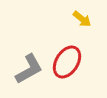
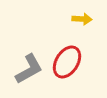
yellow arrow: rotated 36 degrees counterclockwise
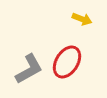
yellow arrow: rotated 18 degrees clockwise
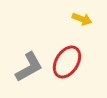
gray L-shape: moved 2 px up
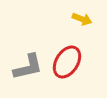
gray L-shape: moved 1 px left; rotated 16 degrees clockwise
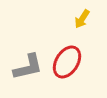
yellow arrow: rotated 102 degrees clockwise
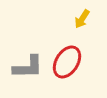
gray L-shape: rotated 12 degrees clockwise
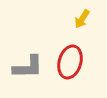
red ellipse: moved 3 px right; rotated 16 degrees counterclockwise
